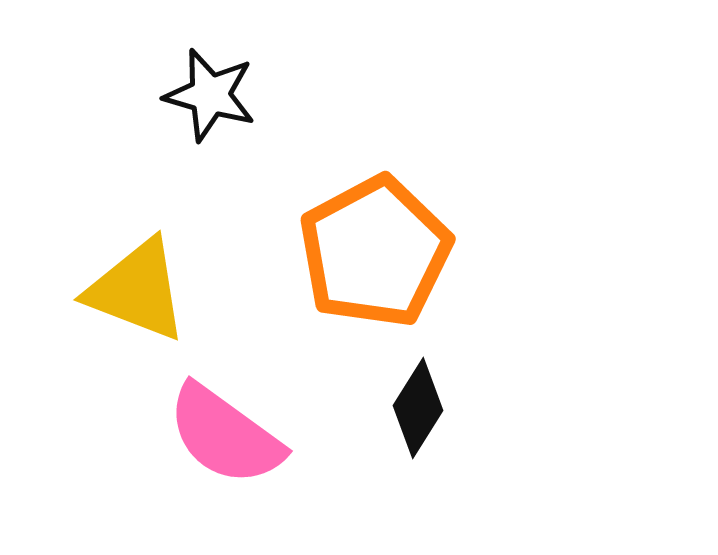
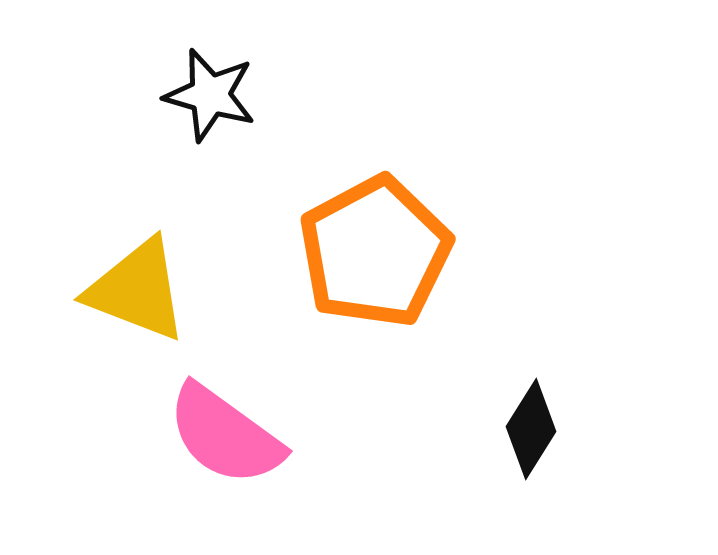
black diamond: moved 113 px right, 21 px down
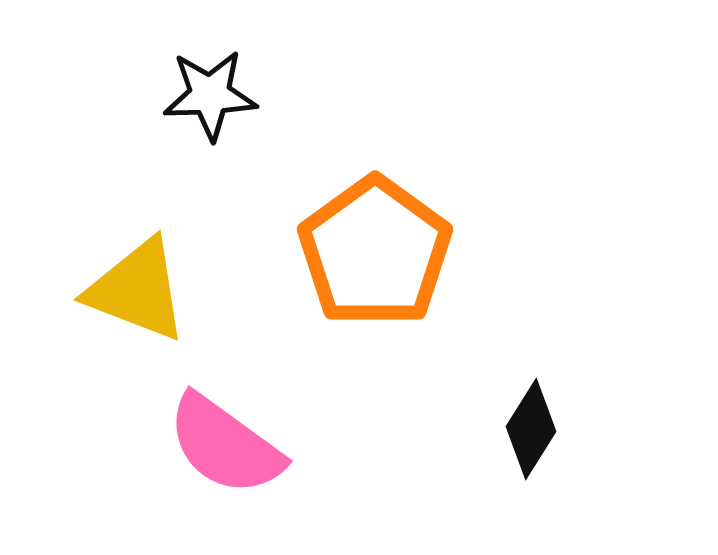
black star: rotated 18 degrees counterclockwise
orange pentagon: rotated 8 degrees counterclockwise
pink semicircle: moved 10 px down
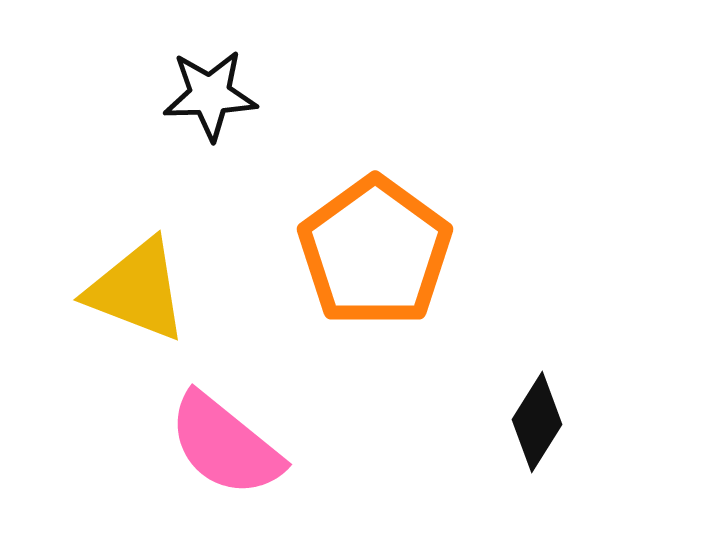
black diamond: moved 6 px right, 7 px up
pink semicircle: rotated 3 degrees clockwise
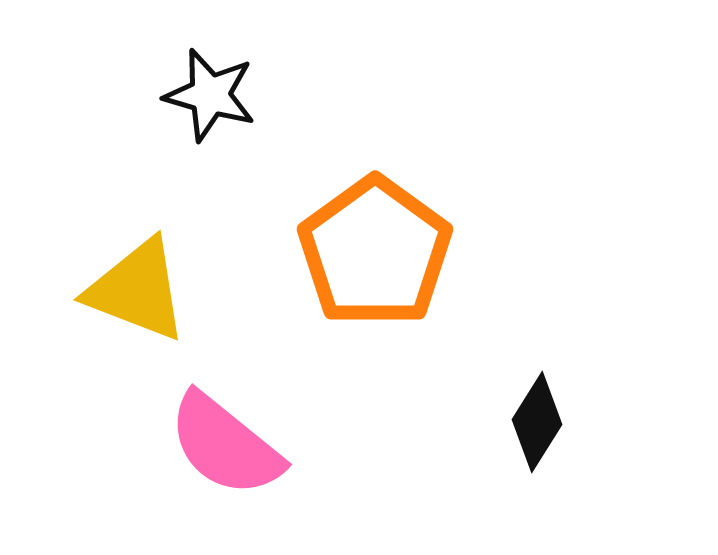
black star: rotated 18 degrees clockwise
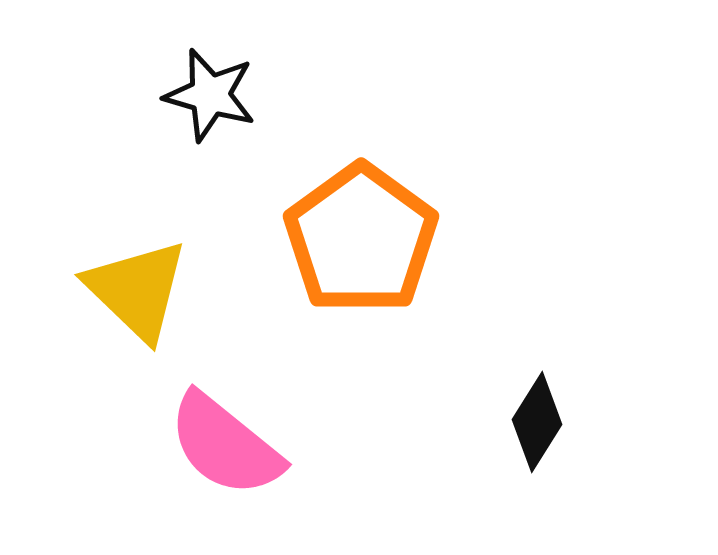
orange pentagon: moved 14 px left, 13 px up
yellow triangle: rotated 23 degrees clockwise
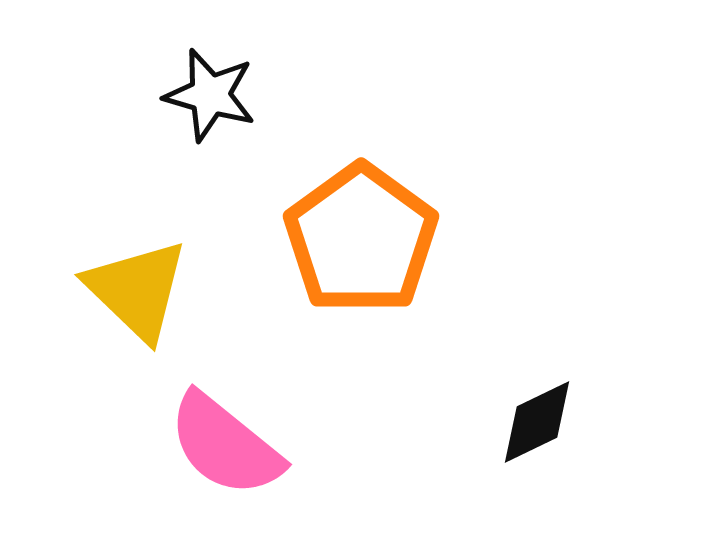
black diamond: rotated 32 degrees clockwise
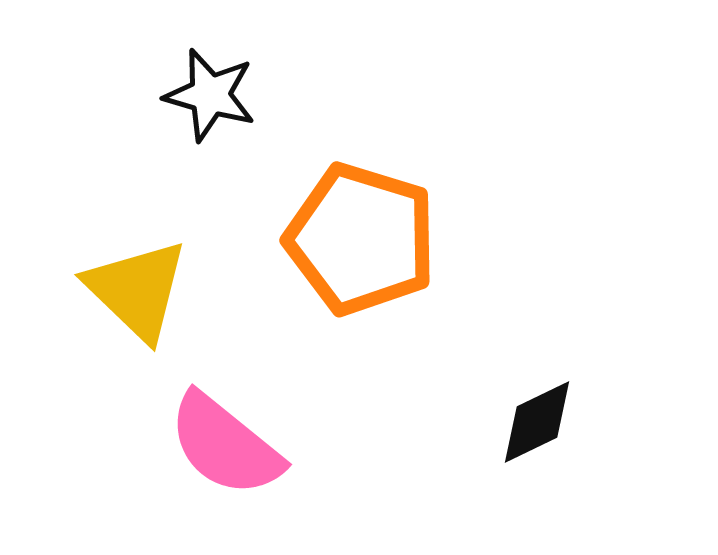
orange pentagon: rotated 19 degrees counterclockwise
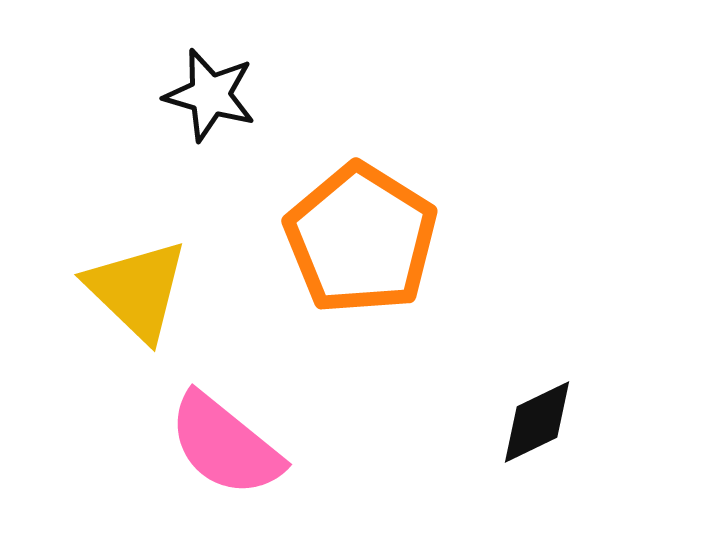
orange pentagon: rotated 15 degrees clockwise
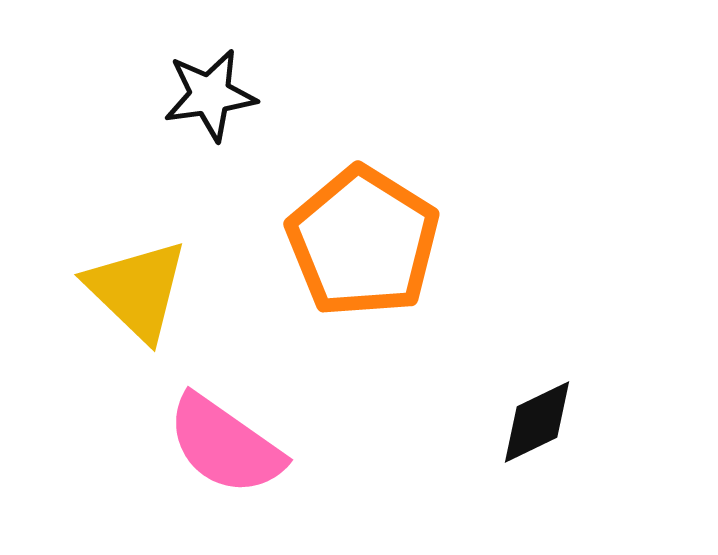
black star: rotated 24 degrees counterclockwise
orange pentagon: moved 2 px right, 3 px down
pink semicircle: rotated 4 degrees counterclockwise
